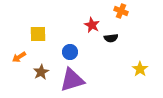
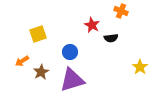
yellow square: rotated 18 degrees counterclockwise
orange arrow: moved 3 px right, 4 px down
yellow star: moved 2 px up
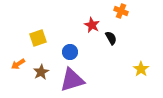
yellow square: moved 4 px down
black semicircle: rotated 112 degrees counterclockwise
orange arrow: moved 4 px left, 3 px down
yellow star: moved 1 px right, 2 px down
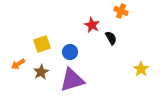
yellow square: moved 4 px right, 6 px down
